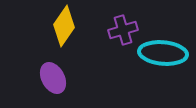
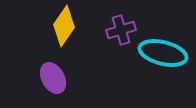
purple cross: moved 2 px left
cyan ellipse: rotated 9 degrees clockwise
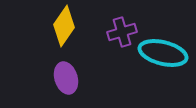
purple cross: moved 1 px right, 2 px down
purple ellipse: moved 13 px right; rotated 12 degrees clockwise
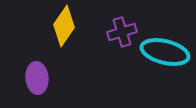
cyan ellipse: moved 2 px right, 1 px up
purple ellipse: moved 29 px left; rotated 12 degrees clockwise
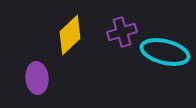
yellow diamond: moved 6 px right, 9 px down; rotated 12 degrees clockwise
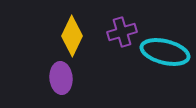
yellow diamond: moved 2 px right, 1 px down; rotated 21 degrees counterclockwise
purple ellipse: moved 24 px right
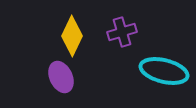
cyan ellipse: moved 1 px left, 19 px down
purple ellipse: moved 1 px up; rotated 20 degrees counterclockwise
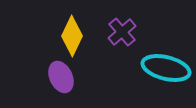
purple cross: rotated 24 degrees counterclockwise
cyan ellipse: moved 2 px right, 3 px up
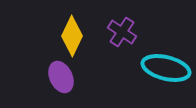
purple cross: rotated 16 degrees counterclockwise
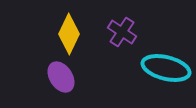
yellow diamond: moved 3 px left, 2 px up
purple ellipse: rotated 8 degrees counterclockwise
